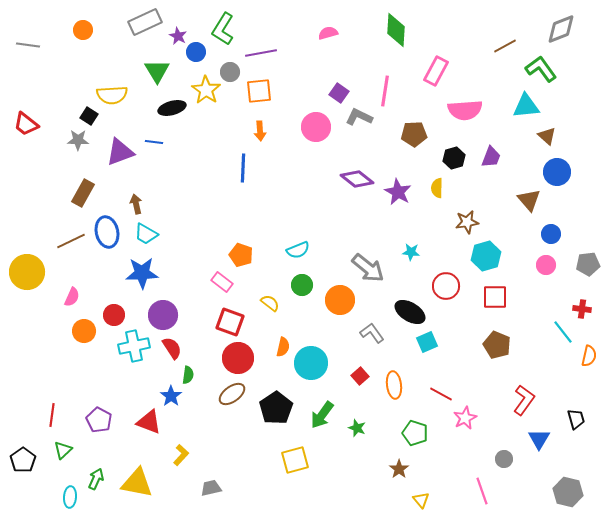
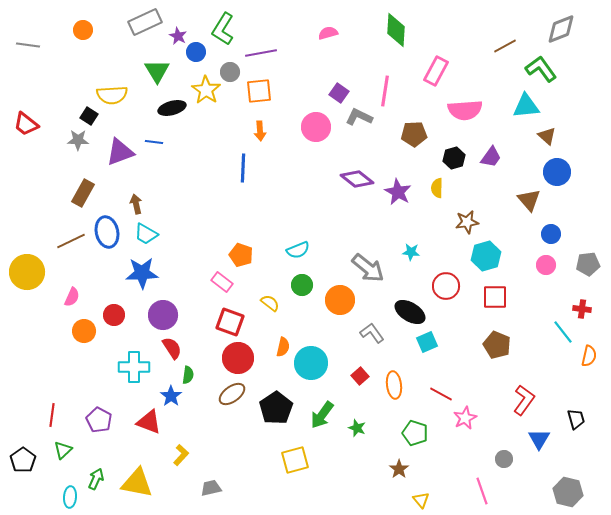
purple trapezoid at (491, 157): rotated 15 degrees clockwise
cyan cross at (134, 346): moved 21 px down; rotated 12 degrees clockwise
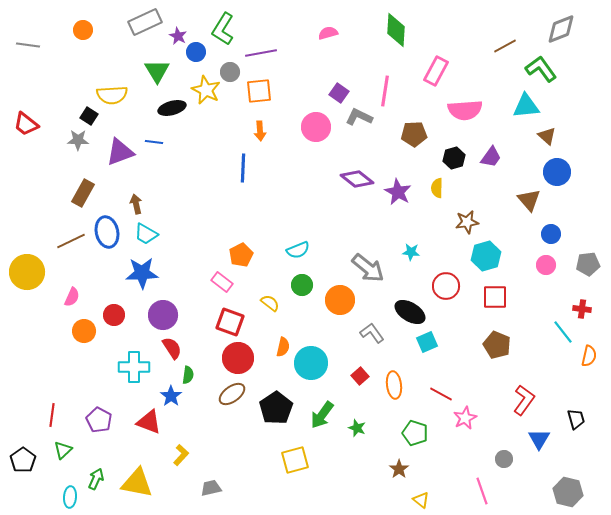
yellow star at (206, 90): rotated 8 degrees counterclockwise
orange pentagon at (241, 255): rotated 25 degrees clockwise
yellow triangle at (421, 500): rotated 12 degrees counterclockwise
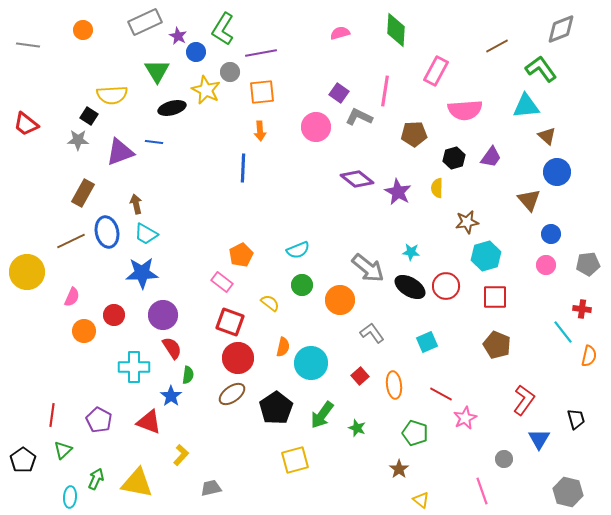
pink semicircle at (328, 33): moved 12 px right
brown line at (505, 46): moved 8 px left
orange square at (259, 91): moved 3 px right, 1 px down
black ellipse at (410, 312): moved 25 px up
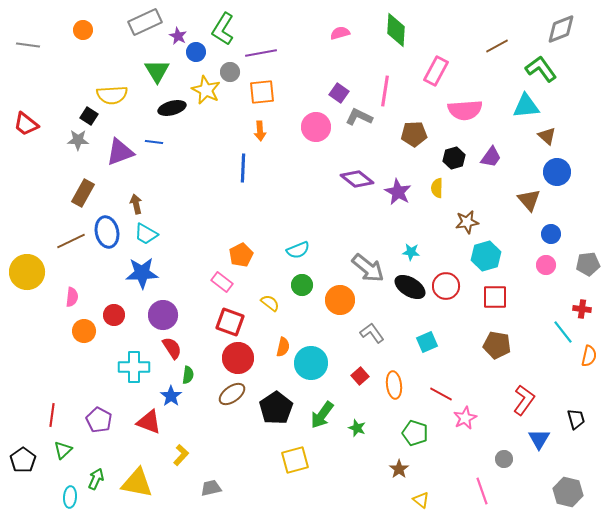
pink semicircle at (72, 297): rotated 18 degrees counterclockwise
brown pentagon at (497, 345): rotated 12 degrees counterclockwise
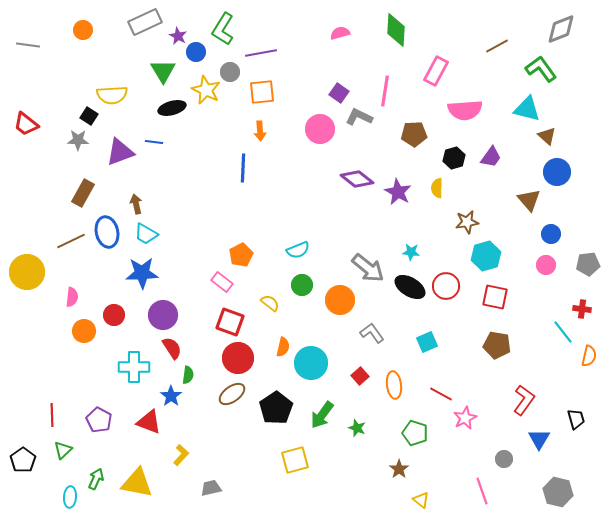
green triangle at (157, 71): moved 6 px right
cyan triangle at (526, 106): moved 1 px right, 3 px down; rotated 20 degrees clockwise
pink circle at (316, 127): moved 4 px right, 2 px down
red square at (495, 297): rotated 12 degrees clockwise
red line at (52, 415): rotated 10 degrees counterclockwise
gray hexagon at (568, 492): moved 10 px left
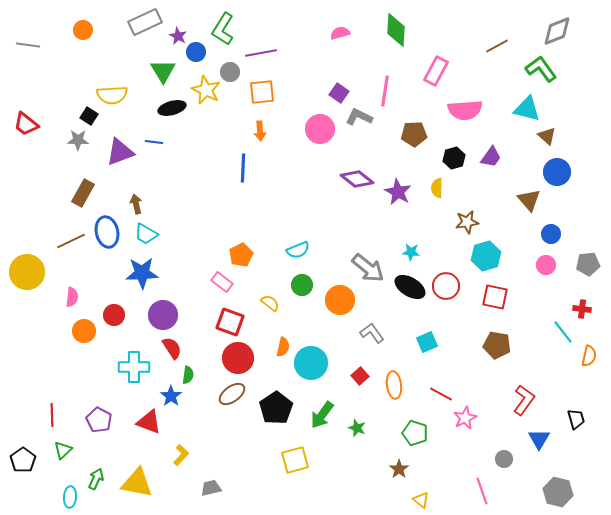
gray diamond at (561, 29): moved 4 px left, 2 px down
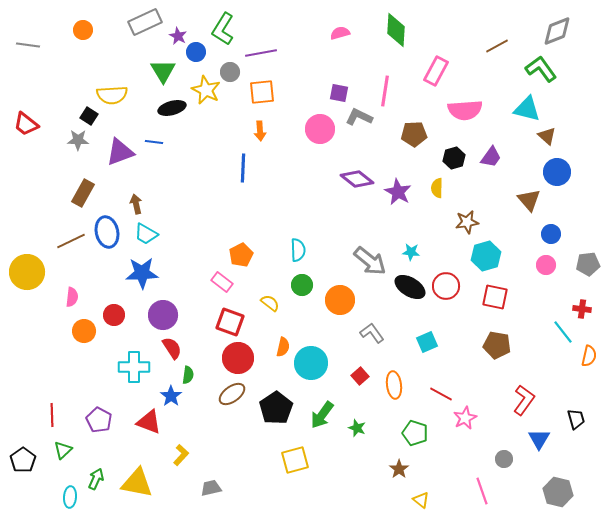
purple square at (339, 93): rotated 24 degrees counterclockwise
cyan semicircle at (298, 250): rotated 70 degrees counterclockwise
gray arrow at (368, 268): moved 2 px right, 7 px up
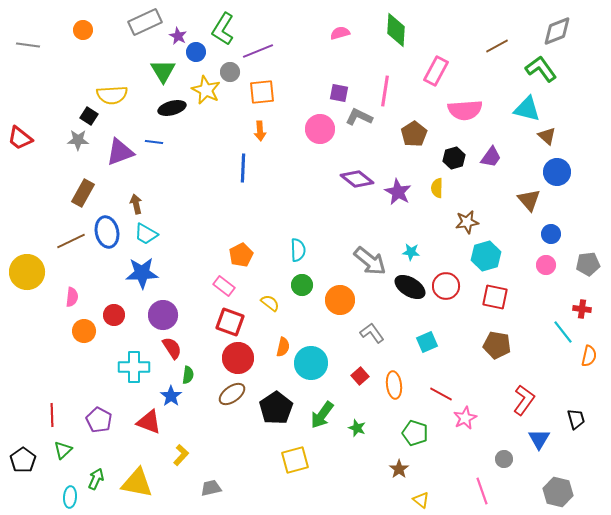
purple line at (261, 53): moved 3 px left, 2 px up; rotated 12 degrees counterclockwise
red trapezoid at (26, 124): moved 6 px left, 14 px down
brown pentagon at (414, 134): rotated 30 degrees counterclockwise
pink rectangle at (222, 282): moved 2 px right, 4 px down
